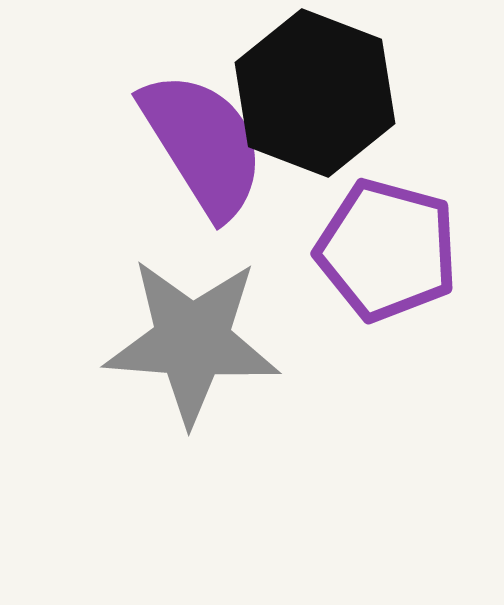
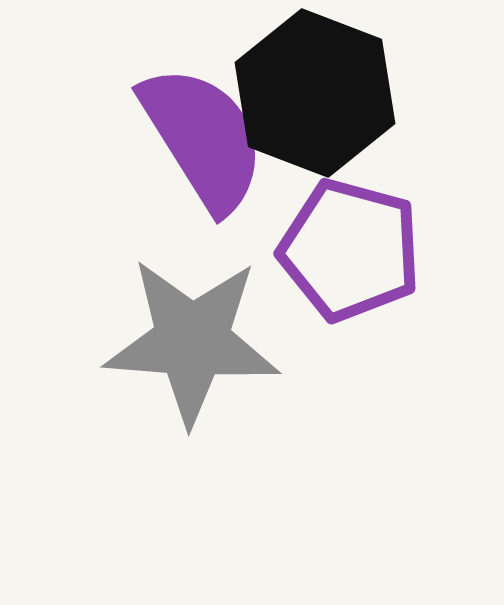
purple semicircle: moved 6 px up
purple pentagon: moved 37 px left
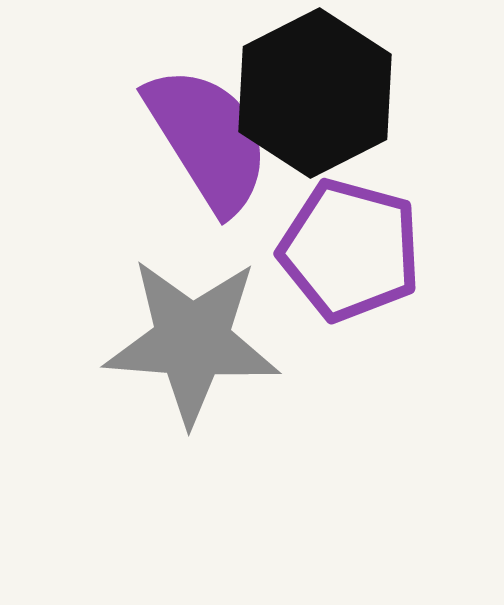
black hexagon: rotated 12 degrees clockwise
purple semicircle: moved 5 px right, 1 px down
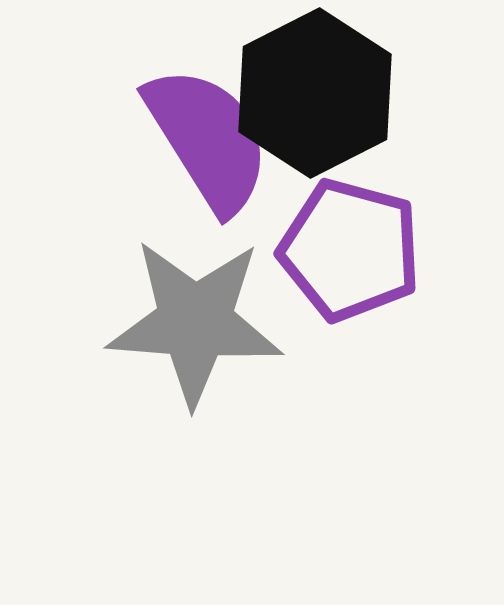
gray star: moved 3 px right, 19 px up
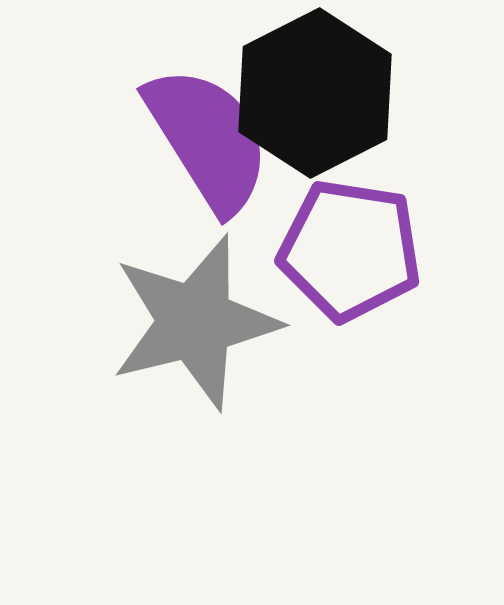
purple pentagon: rotated 6 degrees counterclockwise
gray star: rotated 18 degrees counterclockwise
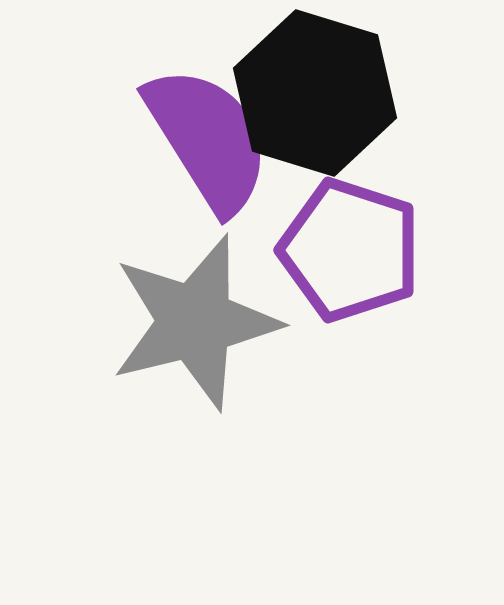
black hexagon: rotated 16 degrees counterclockwise
purple pentagon: rotated 9 degrees clockwise
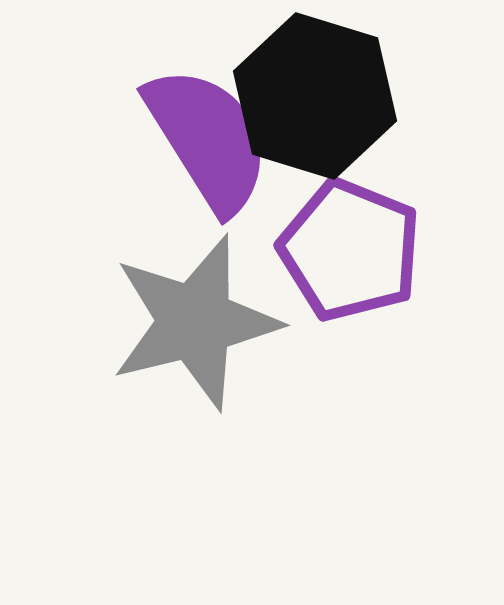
black hexagon: moved 3 px down
purple pentagon: rotated 4 degrees clockwise
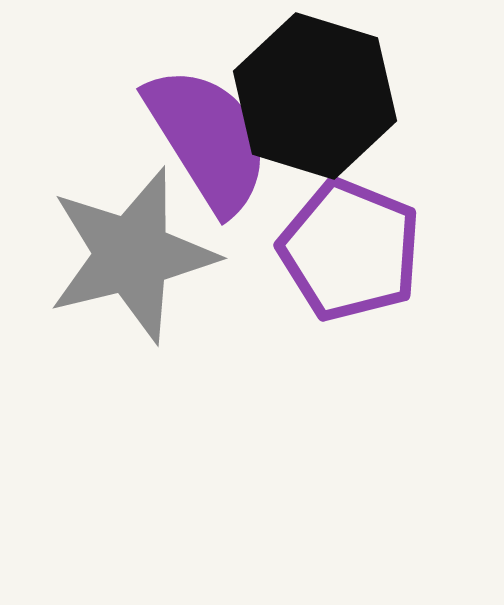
gray star: moved 63 px left, 67 px up
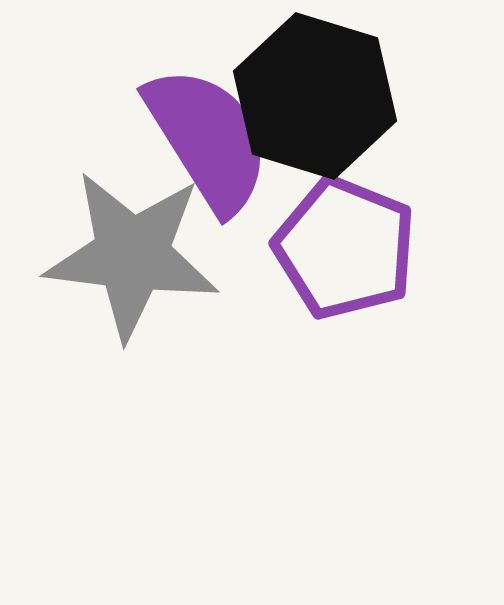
purple pentagon: moved 5 px left, 2 px up
gray star: rotated 21 degrees clockwise
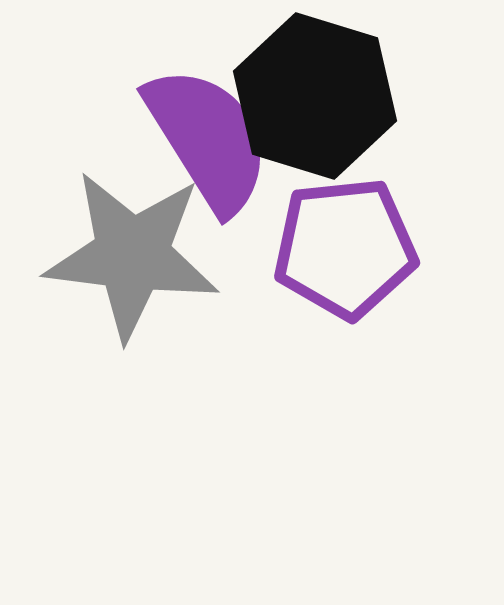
purple pentagon: rotated 28 degrees counterclockwise
